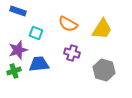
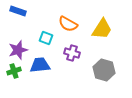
cyan square: moved 10 px right, 5 px down
blue trapezoid: moved 1 px right, 1 px down
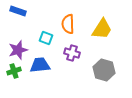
orange semicircle: rotated 60 degrees clockwise
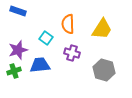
cyan square: rotated 16 degrees clockwise
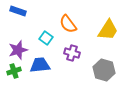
orange semicircle: rotated 36 degrees counterclockwise
yellow trapezoid: moved 6 px right, 1 px down
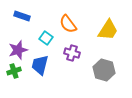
blue rectangle: moved 4 px right, 5 px down
blue trapezoid: rotated 70 degrees counterclockwise
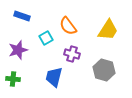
orange semicircle: moved 2 px down
cyan square: rotated 24 degrees clockwise
purple cross: moved 1 px down
blue trapezoid: moved 14 px right, 12 px down
green cross: moved 1 px left, 8 px down; rotated 24 degrees clockwise
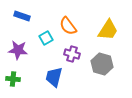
purple star: rotated 24 degrees clockwise
gray hexagon: moved 2 px left, 6 px up
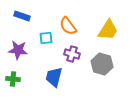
cyan square: rotated 24 degrees clockwise
